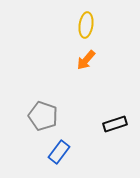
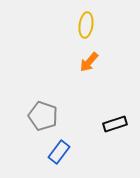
orange arrow: moved 3 px right, 2 px down
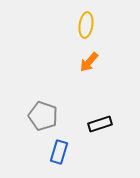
black rectangle: moved 15 px left
blue rectangle: rotated 20 degrees counterclockwise
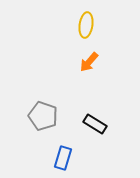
black rectangle: moved 5 px left; rotated 50 degrees clockwise
blue rectangle: moved 4 px right, 6 px down
